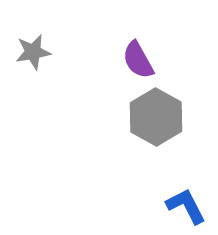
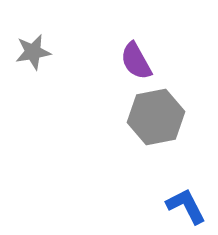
purple semicircle: moved 2 px left, 1 px down
gray hexagon: rotated 20 degrees clockwise
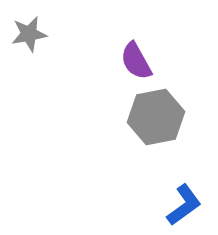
gray star: moved 4 px left, 18 px up
blue L-shape: moved 2 px left, 1 px up; rotated 81 degrees clockwise
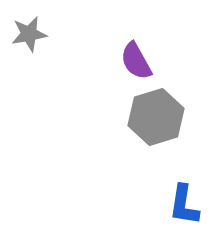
gray hexagon: rotated 6 degrees counterclockwise
blue L-shape: rotated 135 degrees clockwise
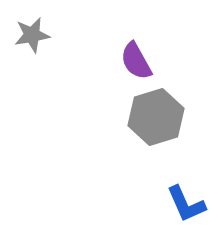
gray star: moved 3 px right, 1 px down
blue L-shape: moved 2 px right, 1 px up; rotated 33 degrees counterclockwise
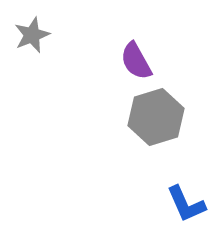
gray star: rotated 12 degrees counterclockwise
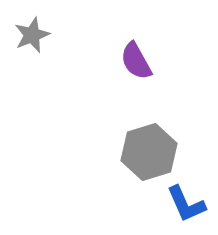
gray hexagon: moved 7 px left, 35 px down
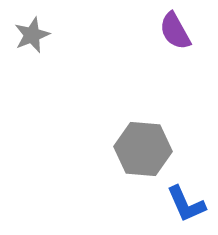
purple semicircle: moved 39 px right, 30 px up
gray hexagon: moved 6 px left, 3 px up; rotated 22 degrees clockwise
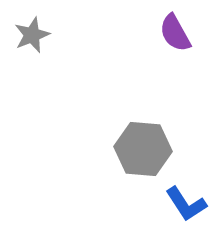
purple semicircle: moved 2 px down
blue L-shape: rotated 9 degrees counterclockwise
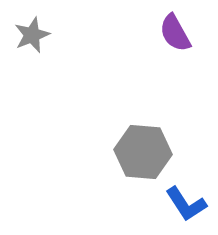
gray hexagon: moved 3 px down
